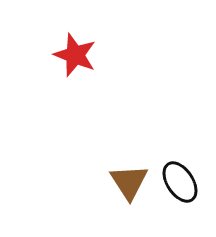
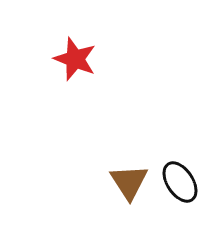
red star: moved 4 px down
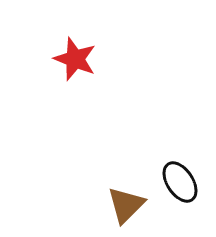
brown triangle: moved 3 px left, 23 px down; rotated 18 degrees clockwise
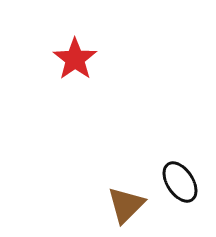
red star: rotated 15 degrees clockwise
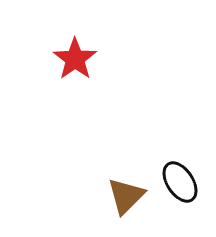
brown triangle: moved 9 px up
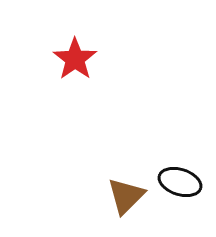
black ellipse: rotated 39 degrees counterclockwise
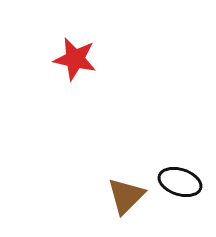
red star: rotated 24 degrees counterclockwise
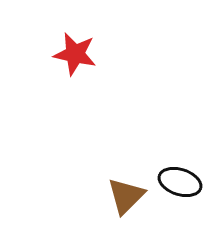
red star: moved 5 px up
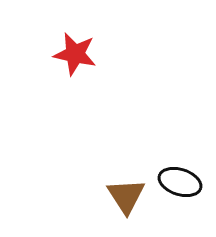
brown triangle: rotated 18 degrees counterclockwise
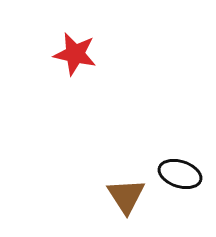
black ellipse: moved 8 px up
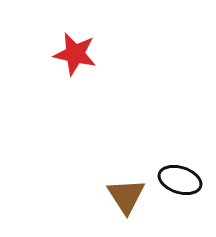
black ellipse: moved 6 px down
